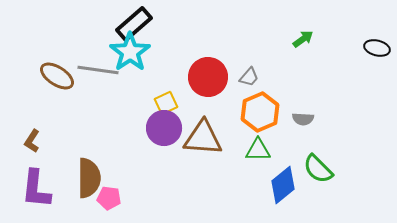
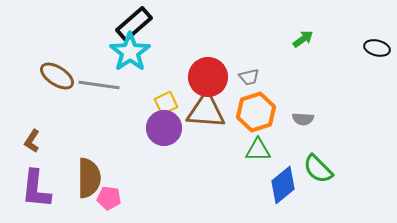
gray line: moved 1 px right, 15 px down
gray trapezoid: rotated 35 degrees clockwise
orange hexagon: moved 4 px left; rotated 6 degrees clockwise
brown triangle: moved 3 px right, 27 px up
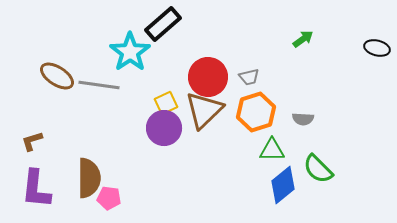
black rectangle: moved 29 px right
brown triangle: moved 2 px left, 1 px up; rotated 48 degrees counterclockwise
brown L-shape: rotated 40 degrees clockwise
green triangle: moved 14 px right
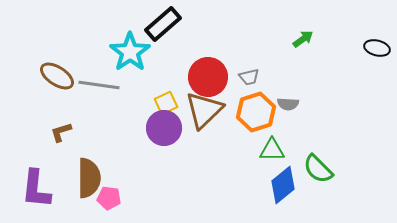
gray semicircle: moved 15 px left, 15 px up
brown L-shape: moved 29 px right, 9 px up
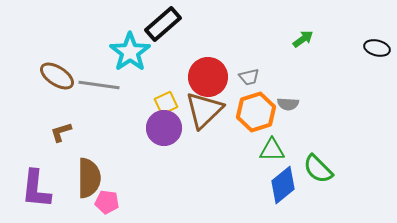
pink pentagon: moved 2 px left, 4 px down
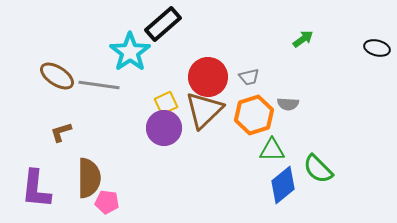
orange hexagon: moved 2 px left, 3 px down
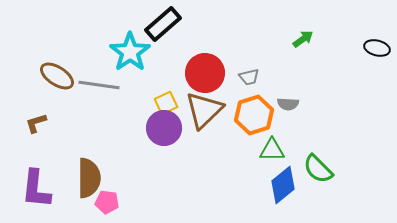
red circle: moved 3 px left, 4 px up
brown L-shape: moved 25 px left, 9 px up
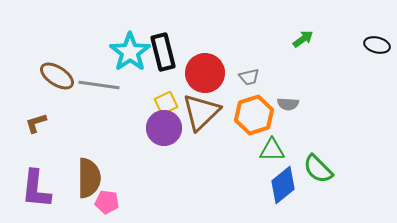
black rectangle: moved 28 px down; rotated 63 degrees counterclockwise
black ellipse: moved 3 px up
brown triangle: moved 3 px left, 2 px down
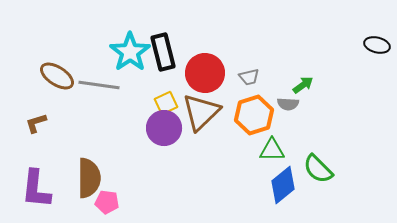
green arrow: moved 46 px down
